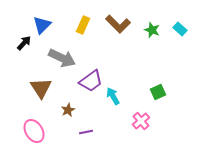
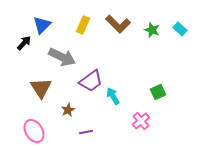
gray arrow: moved 1 px up
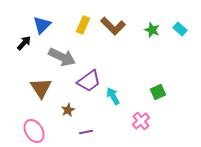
brown L-shape: moved 5 px left, 2 px down
purple trapezoid: moved 2 px left
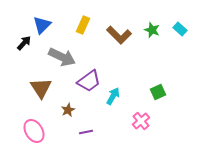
brown L-shape: moved 6 px right, 9 px down
cyan arrow: rotated 60 degrees clockwise
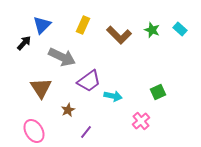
cyan arrow: rotated 72 degrees clockwise
purple line: rotated 40 degrees counterclockwise
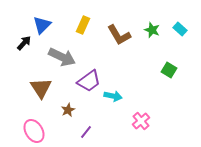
brown L-shape: rotated 15 degrees clockwise
green square: moved 11 px right, 22 px up; rotated 35 degrees counterclockwise
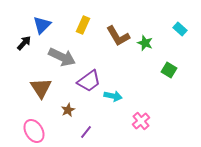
green star: moved 7 px left, 13 px down
brown L-shape: moved 1 px left, 1 px down
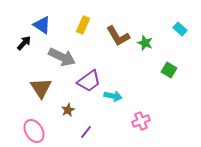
blue triangle: rotated 42 degrees counterclockwise
pink cross: rotated 18 degrees clockwise
